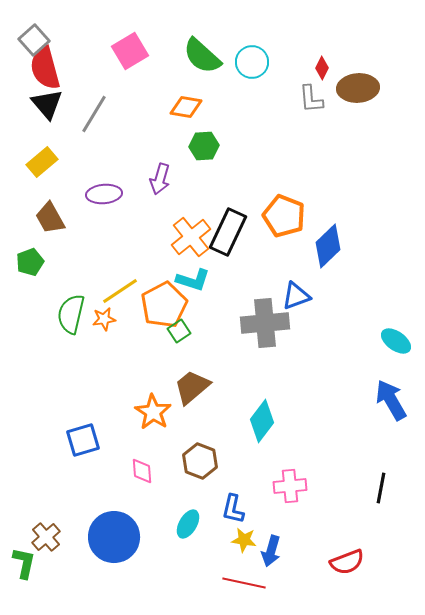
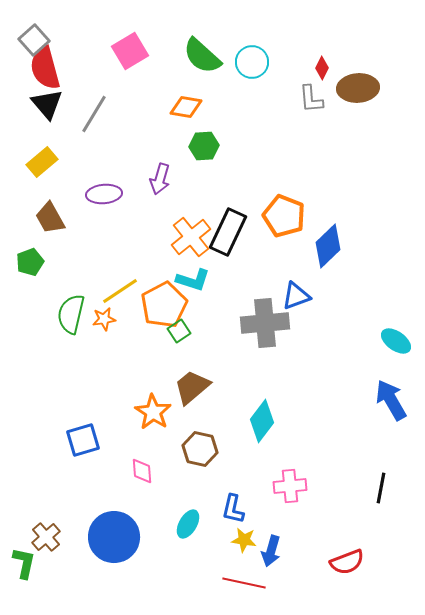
brown hexagon at (200, 461): moved 12 px up; rotated 8 degrees counterclockwise
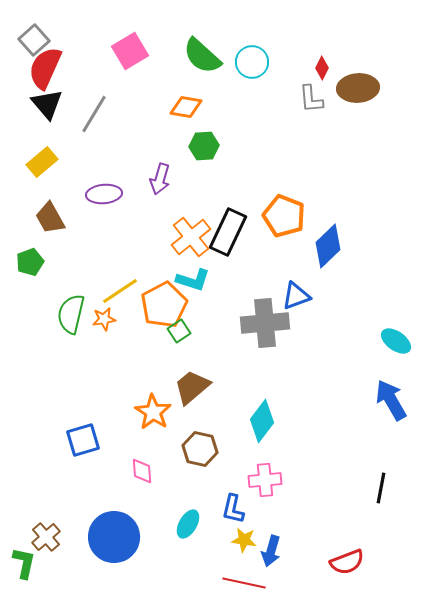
red semicircle at (45, 68): rotated 39 degrees clockwise
pink cross at (290, 486): moved 25 px left, 6 px up
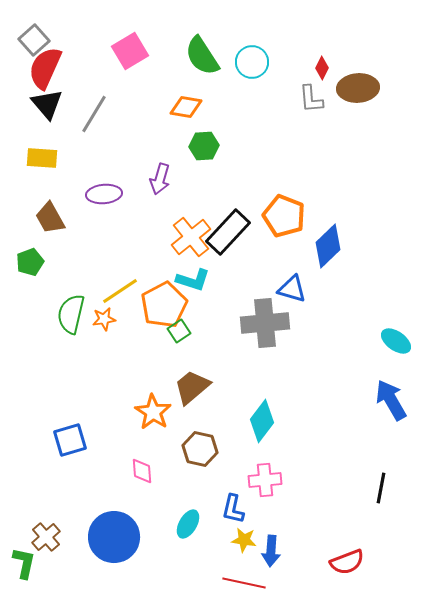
green semicircle at (202, 56): rotated 15 degrees clockwise
yellow rectangle at (42, 162): moved 4 px up; rotated 44 degrees clockwise
black rectangle at (228, 232): rotated 18 degrees clockwise
blue triangle at (296, 296): moved 4 px left, 7 px up; rotated 36 degrees clockwise
blue square at (83, 440): moved 13 px left
blue arrow at (271, 551): rotated 12 degrees counterclockwise
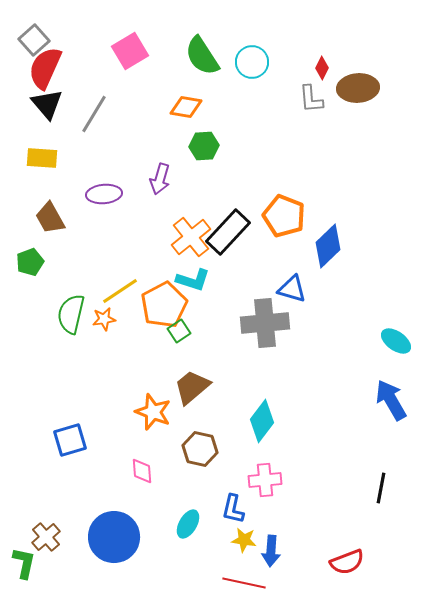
orange star at (153, 412): rotated 12 degrees counterclockwise
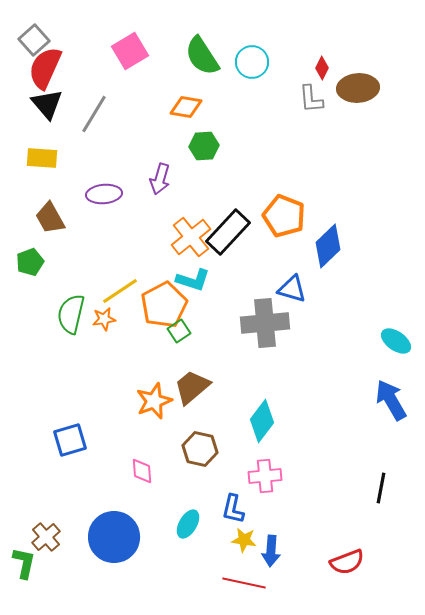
orange star at (153, 412): moved 1 px right, 11 px up; rotated 30 degrees clockwise
pink cross at (265, 480): moved 4 px up
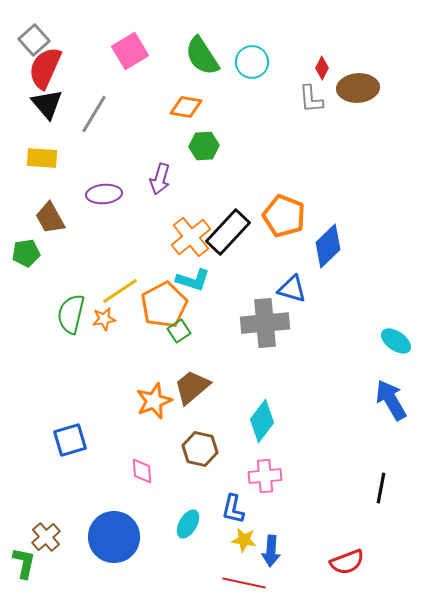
green pentagon at (30, 262): moved 4 px left, 9 px up; rotated 12 degrees clockwise
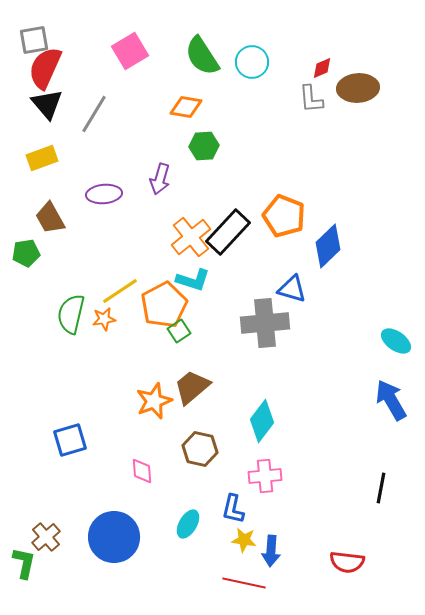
gray square at (34, 40): rotated 32 degrees clockwise
red diamond at (322, 68): rotated 40 degrees clockwise
yellow rectangle at (42, 158): rotated 24 degrees counterclockwise
red semicircle at (347, 562): rotated 28 degrees clockwise
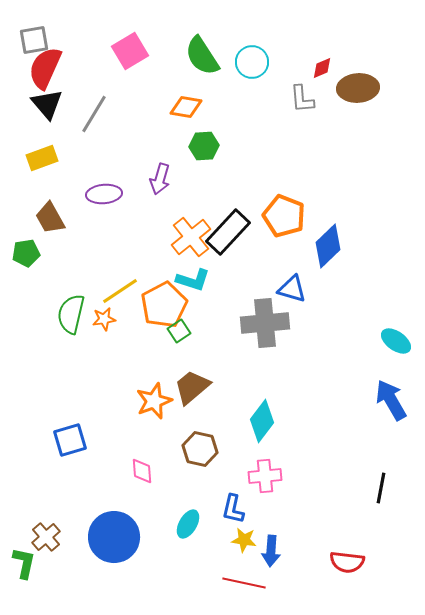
gray L-shape at (311, 99): moved 9 px left
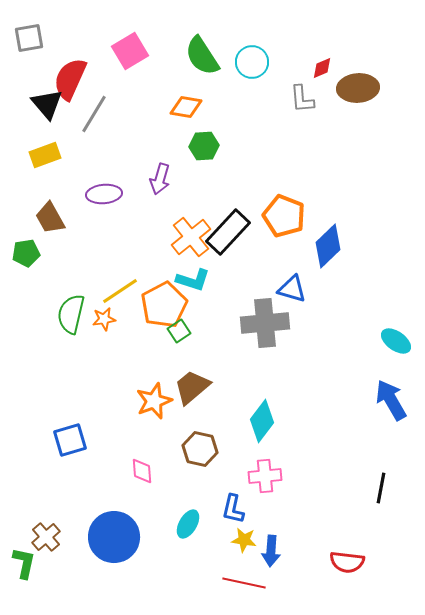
gray square at (34, 40): moved 5 px left, 2 px up
red semicircle at (45, 68): moved 25 px right, 11 px down
yellow rectangle at (42, 158): moved 3 px right, 3 px up
